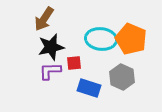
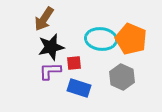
blue rectangle: moved 10 px left
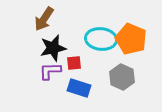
black star: moved 2 px right, 1 px down
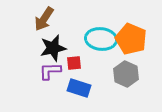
gray hexagon: moved 4 px right, 3 px up
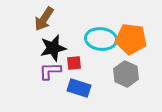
orange pentagon: rotated 16 degrees counterclockwise
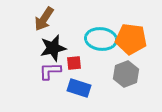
gray hexagon: rotated 15 degrees clockwise
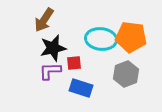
brown arrow: moved 1 px down
orange pentagon: moved 2 px up
blue rectangle: moved 2 px right
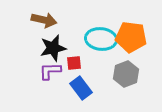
brown arrow: rotated 110 degrees counterclockwise
blue rectangle: rotated 35 degrees clockwise
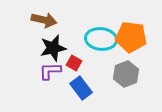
red square: rotated 35 degrees clockwise
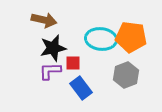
red square: moved 1 px left; rotated 28 degrees counterclockwise
gray hexagon: moved 1 px down
